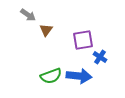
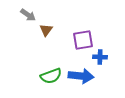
blue cross: rotated 32 degrees counterclockwise
blue arrow: moved 2 px right
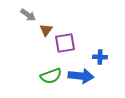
purple square: moved 18 px left, 3 px down
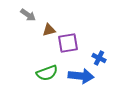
brown triangle: moved 3 px right; rotated 40 degrees clockwise
purple square: moved 3 px right
blue cross: moved 1 px left, 1 px down; rotated 24 degrees clockwise
green semicircle: moved 4 px left, 3 px up
